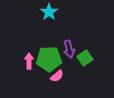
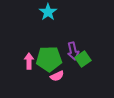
cyan star: moved 1 px left
purple arrow: moved 4 px right, 2 px down
green square: moved 2 px left, 1 px down
pink semicircle: rotated 16 degrees clockwise
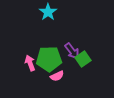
purple arrow: moved 1 px left; rotated 24 degrees counterclockwise
pink arrow: moved 1 px right, 2 px down; rotated 21 degrees counterclockwise
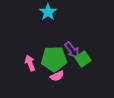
purple arrow: moved 1 px up
green pentagon: moved 5 px right
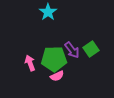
green square: moved 8 px right, 10 px up
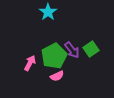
green pentagon: moved 3 px up; rotated 25 degrees counterclockwise
pink arrow: rotated 49 degrees clockwise
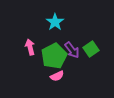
cyan star: moved 7 px right, 10 px down
pink arrow: moved 16 px up; rotated 42 degrees counterclockwise
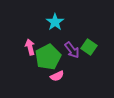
green square: moved 2 px left, 2 px up; rotated 21 degrees counterclockwise
green pentagon: moved 6 px left, 1 px down
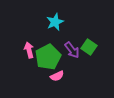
cyan star: rotated 12 degrees clockwise
pink arrow: moved 1 px left, 3 px down
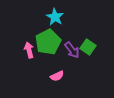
cyan star: moved 5 px up; rotated 18 degrees counterclockwise
green square: moved 1 px left
green pentagon: moved 15 px up
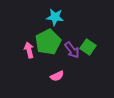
cyan star: rotated 24 degrees counterclockwise
